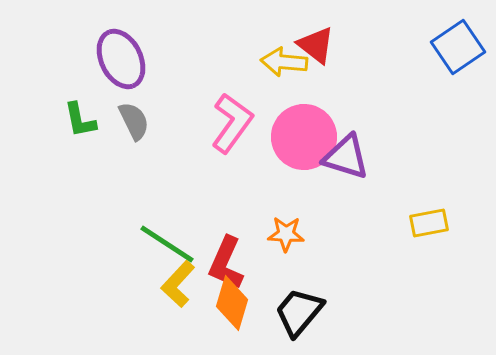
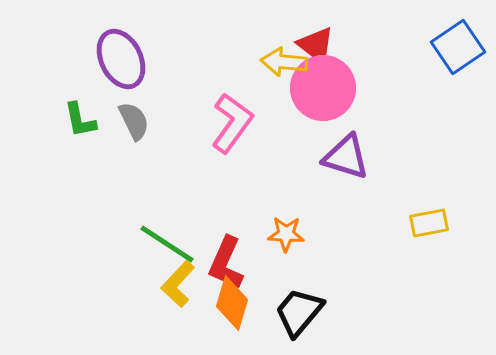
pink circle: moved 19 px right, 49 px up
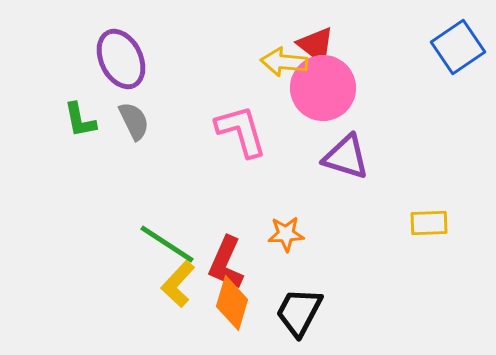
pink L-shape: moved 9 px right, 8 px down; rotated 52 degrees counterclockwise
yellow rectangle: rotated 9 degrees clockwise
orange star: rotated 6 degrees counterclockwise
black trapezoid: rotated 12 degrees counterclockwise
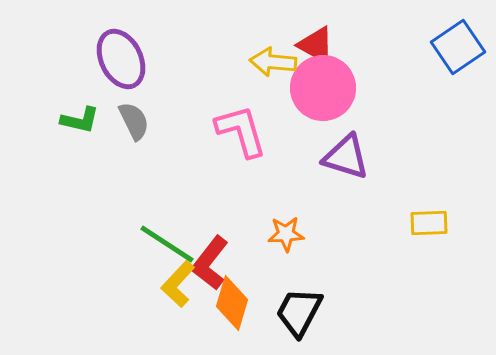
red triangle: rotated 9 degrees counterclockwise
yellow arrow: moved 11 px left
green L-shape: rotated 66 degrees counterclockwise
red L-shape: moved 16 px left; rotated 14 degrees clockwise
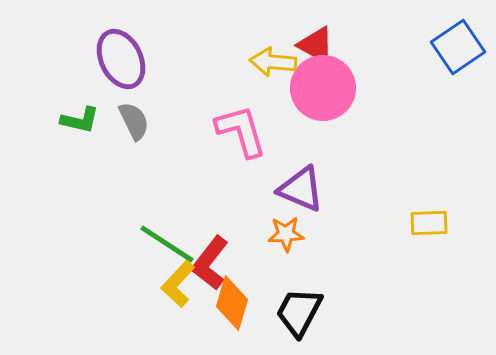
purple triangle: moved 45 px left, 32 px down; rotated 6 degrees clockwise
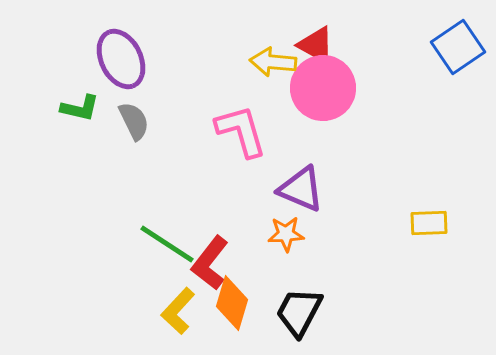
green L-shape: moved 12 px up
yellow L-shape: moved 27 px down
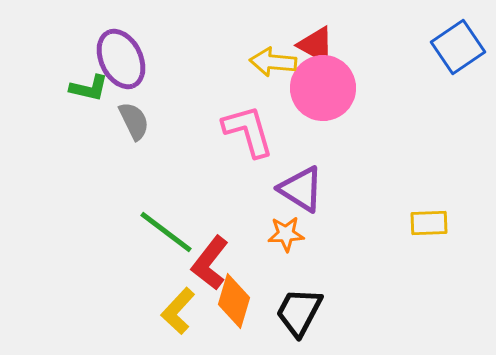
green L-shape: moved 9 px right, 20 px up
pink L-shape: moved 7 px right
purple triangle: rotated 9 degrees clockwise
green line: moved 1 px left, 12 px up; rotated 4 degrees clockwise
orange diamond: moved 2 px right, 2 px up
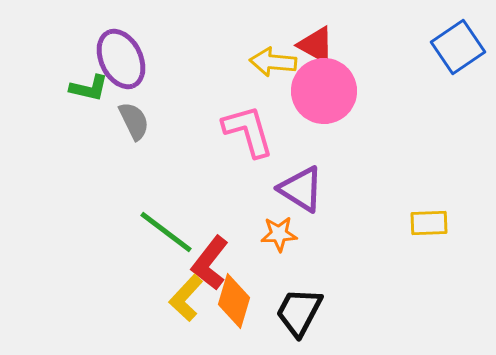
pink circle: moved 1 px right, 3 px down
orange star: moved 7 px left
yellow L-shape: moved 8 px right, 13 px up
